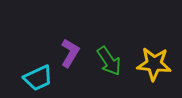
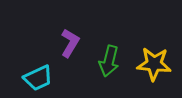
purple L-shape: moved 10 px up
green arrow: rotated 48 degrees clockwise
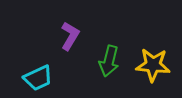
purple L-shape: moved 7 px up
yellow star: moved 1 px left, 1 px down
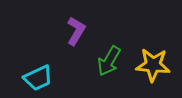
purple L-shape: moved 6 px right, 5 px up
green arrow: rotated 16 degrees clockwise
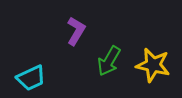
yellow star: rotated 8 degrees clockwise
cyan trapezoid: moved 7 px left
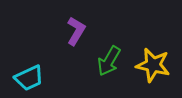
cyan trapezoid: moved 2 px left
